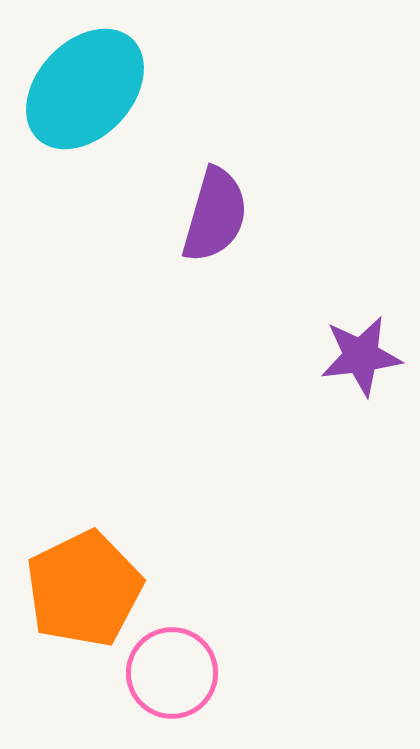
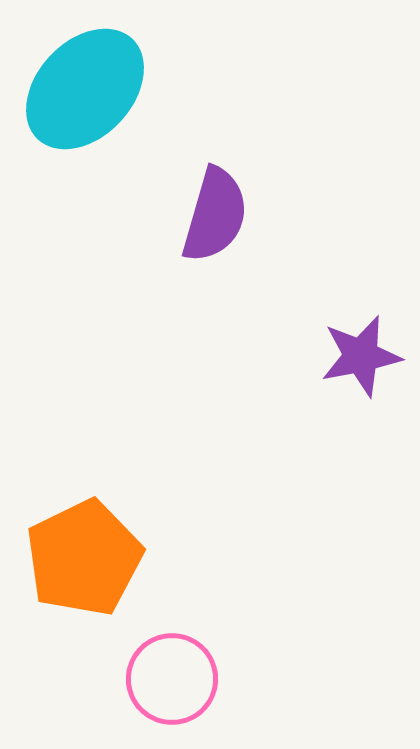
purple star: rotated 4 degrees counterclockwise
orange pentagon: moved 31 px up
pink circle: moved 6 px down
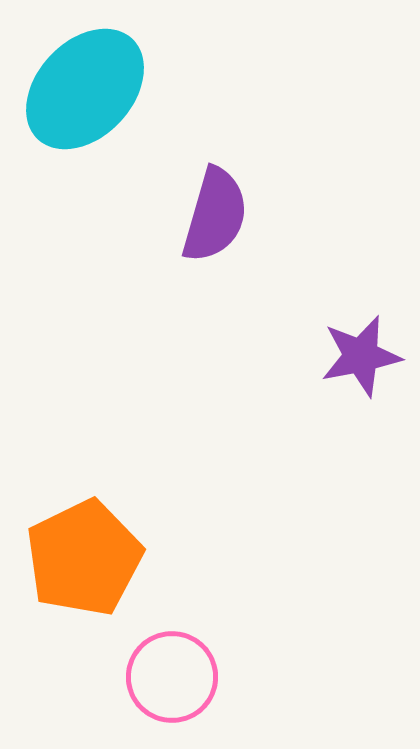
pink circle: moved 2 px up
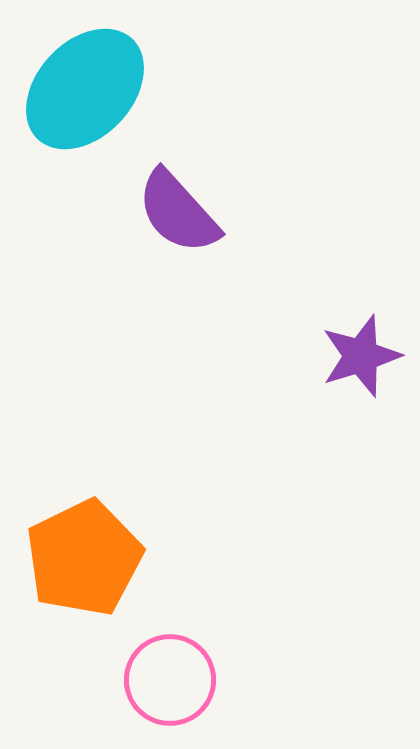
purple semicircle: moved 37 px left, 3 px up; rotated 122 degrees clockwise
purple star: rotated 6 degrees counterclockwise
pink circle: moved 2 px left, 3 px down
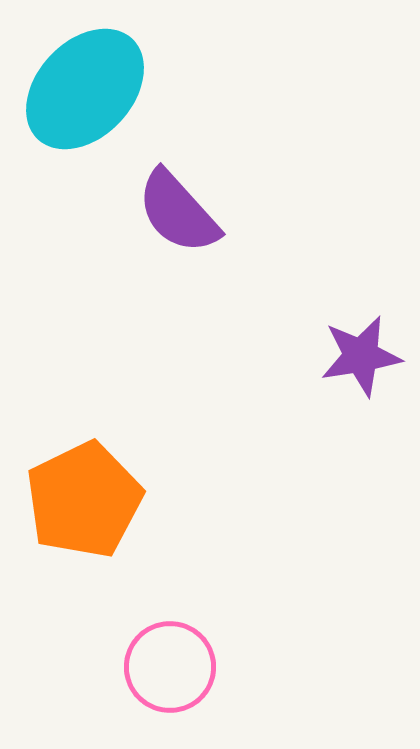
purple star: rotated 8 degrees clockwise
orange pentagon: moved 58 px up
pink circle: moved 13 px up
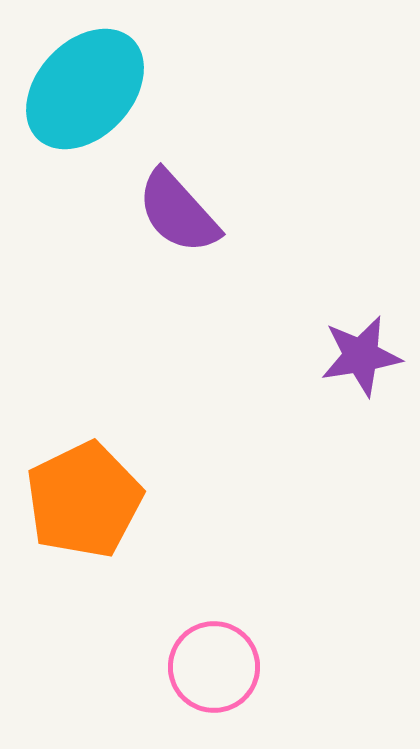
pink circle: moved 44 px right
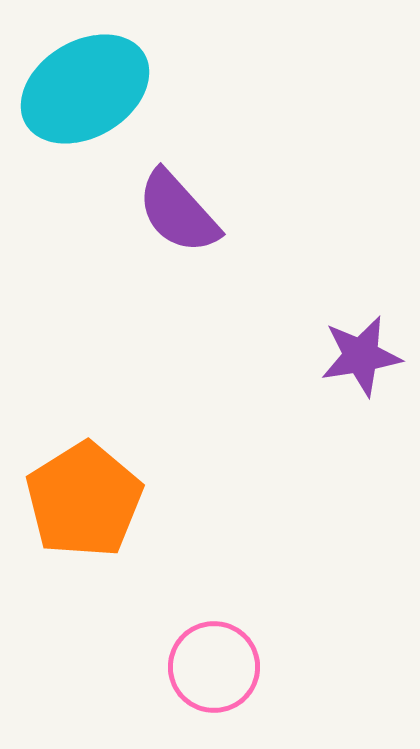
cyan ellipse: rotated 16 degrees clockwise
orange pentagon: rotated 6 degrees counterclockwise
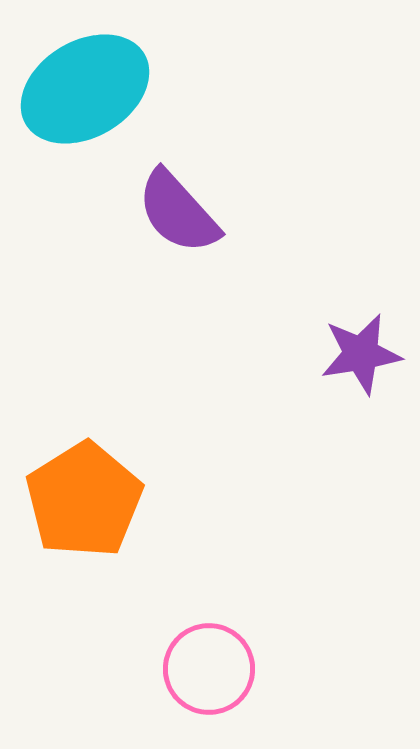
purple star: moved 2 px up
pink circle: moved 5 px left, 2 px down
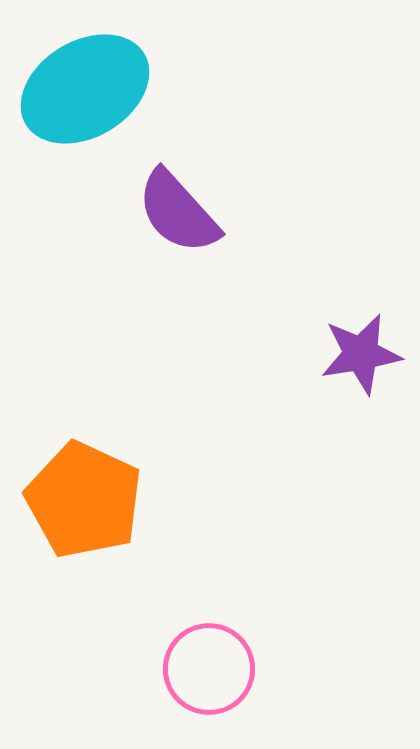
orange pentagon: rotated 15 degrees counterclockwise
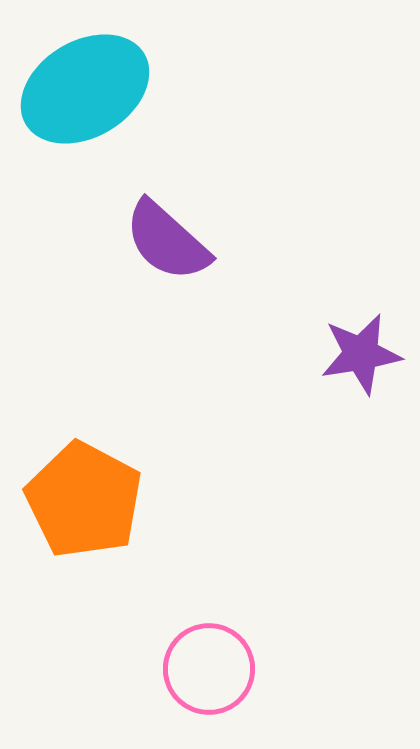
purple semicircle: moved 11 px left, 29 px down; rotated 6 degrees counterclockwise
orange pentagon: rotated 3 degrees clockwise
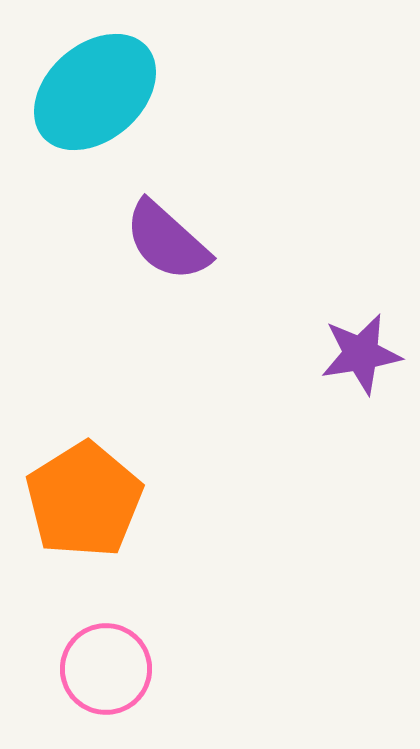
cyan ellipse: moved 10 px right, 3 px down; rotated 10 degrees counterclockwise
orange pentagon: rotated 12 degrees clockwise
pink circle: moved 103 px left
